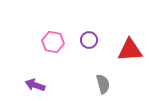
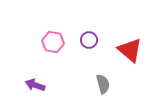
red triangle: rotated 44 degrees clockwise
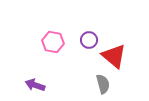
red triangle: moved 16 px left, 6 px down
